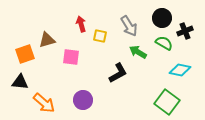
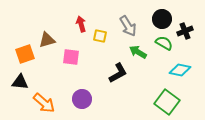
black circle: moved 1 px down
gray arrow: moved 1 px left
purple circle: moved 1 px left, 1 px up
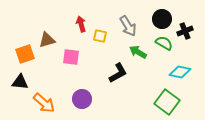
cyan diamond: moved 2 px down
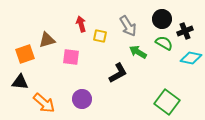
cyan diamond: moved 11 px right, 14 px up
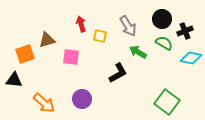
black triangle: moved 6 px left, 2 px up
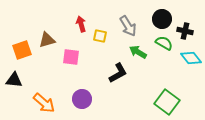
black cross: rotated 35 degrees clockwise
orange square: moved 3 px left, 4 px up
cyan diamond: rotated 40 degrees clockwise
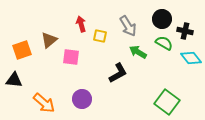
brown triangle: moved 2 px right; rotated 24 degrees counterclockwise
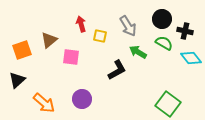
black L-shape: moved 1 px left, 3 px up
black triangle: moved 3 px right; rotated 48 degrees counterclockwise
green square: moved 1 px right, 2 px down
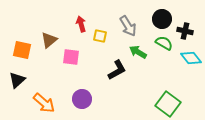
orange square: rotated 30 degrees clockwise
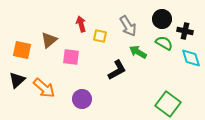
cyan diamond: rotated 20 degrees clockwise
orange arrow: moved 15 px up
